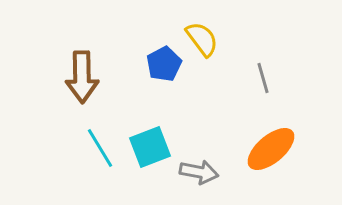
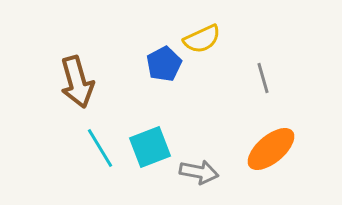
yellow semicircle: rotated 102 degrees clockwise
brown arrow: moved 5 px left, 5 px down; rotated 15 degrees counterclockwise
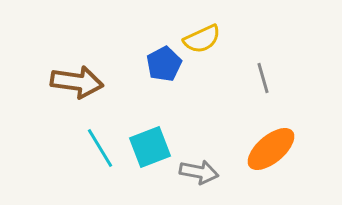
brown arrow: rotated 66 degrees counterclockwise
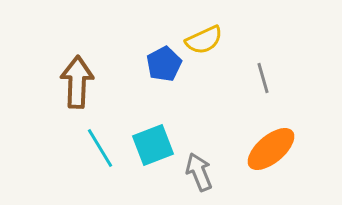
yellow semicircle: moved 2 px right, 1 px down
brown arrow: rotated 96 degrees counterclockwise
cyan square: moved 3 px right, 2 px up
gray arrow: rotated 123 degrees counterclockwise
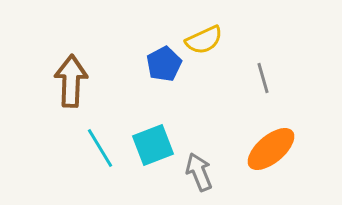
brown arrow: moved 6 px left, 1 px up
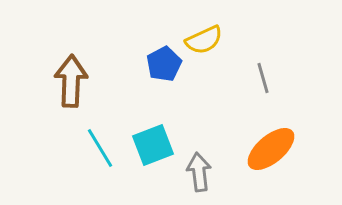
gray arrow: rotated 15 degrees clockwise
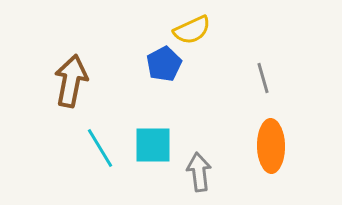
yellow semicircle: moved 12 px left, 10 px up
brown arrow: rotated 9 degrees clockwise
cyan square: rotated 21 degrees clockwise
orange ellipse: moved 3 px up; rotated 51 degrees counterclockwise
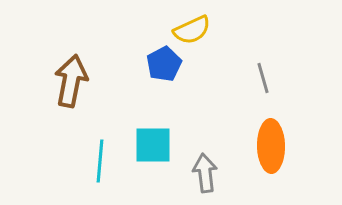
cyan line: moved 13 px down; rotated 36 degrees clockwise
gray arrow: moved 6 px right, 1 px down
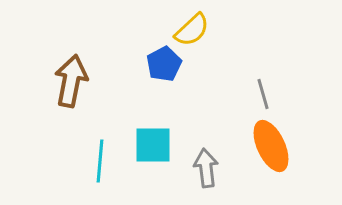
yellow semicircle: rotated 18 degrees counterclockwise
gray line: moved 16 px down
orange ellipse: rotated 24 degrees counterclockwise
gray arrow: moved 1 px right, 5 px up
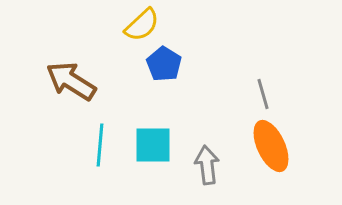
yellow semicircle: moved 50 px left, 5 px up
blue pentagon: rotated 12 degrees counterclockwise
brown arrow: rotated 69 degrees counterclockwise
cyan line: moved 16 px up
gray arrow: moved 1 px right, 3 px up
